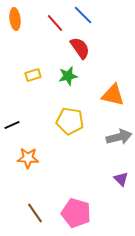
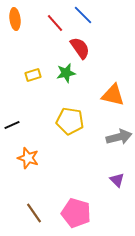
green star: moved 2 px left, 3 px up
orange star: rotated 15 degrees clockwise
purple triangle: moved 4 px left, 1 px down
brown line: moved 1 px left
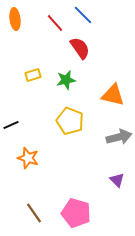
green star: moved 7 px down
yellow pentagon: rotated 12 degrees clockwise
black line: moved 1 px left
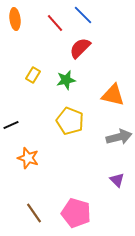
red semicircle: rotated 100 degrees counterclockwise
yellow rectangle: rotated 42 degrees counterclockwise
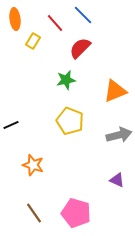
yellow rectangle: moved 34 px up
orange triangle: moved 2 px right, 4 px up; rotated 35 degrees counterclockwise
gray arrow: moved 2 px up
orange star: moved 5 px right, 7 px down
purple triangle: rotated 21 degrees counterclockwise
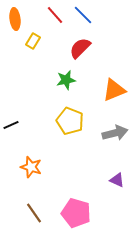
red line: moved 8 px up
orange triangle: moved 1 px left, 1 px up
gray arrow: moved 4 px left, 2 px up
orange star: moved 2 px left, 2 px down
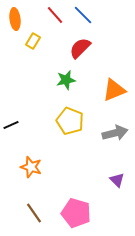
purple triangle: rotated 21 degrees clockwise
